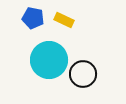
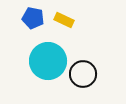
cyan circle: moved 1 px left, 1 px down
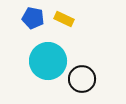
yellow rectangle: moved 1 px up
black circle: moved 1 px left, 5 px down
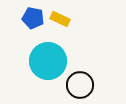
yellow rectangle: moved 4 px left
black circle: moved 2 px left, 6 px down
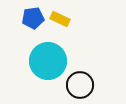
blue pentagon: rotated 20 degrees counterclockwise
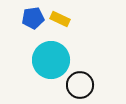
cyan circle: moved 3 px right, 1 px up
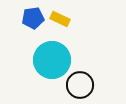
cyan circle: moved 1 px right
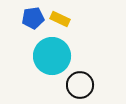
cyan circle: moved 4 px up
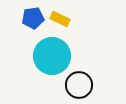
black circle: moved 1 px left
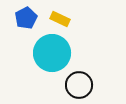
blue pentagon: moved 7 px left; rotated 20 degrees counterclockwise
cyan circle: moved 3 px up
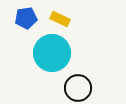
blue pentagon: rotated 20 degrees clockwise
black circle: moved 1 px left, 3 px down
